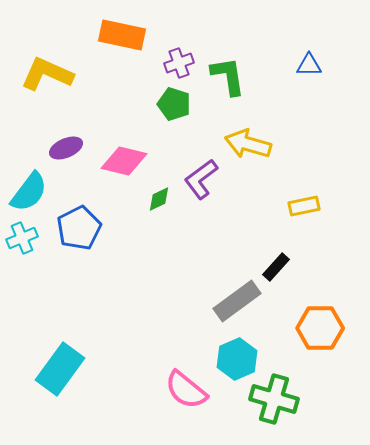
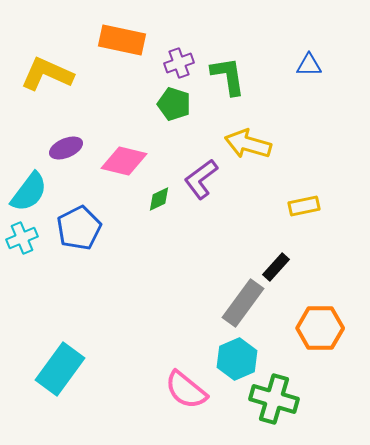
orange rectangle: moved 5 px down
gray rectangle: moved 6 px right, 2 px down; rotated 18 degrees counterclockwise
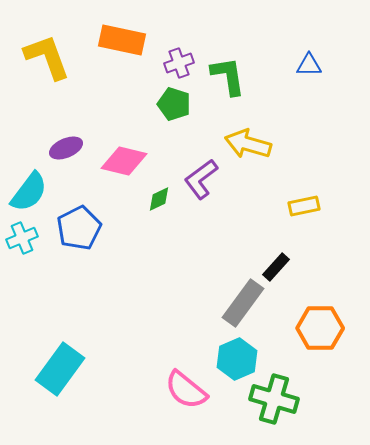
yellow L-shape: moved 17 px up; rotated 46 degrees clockwise
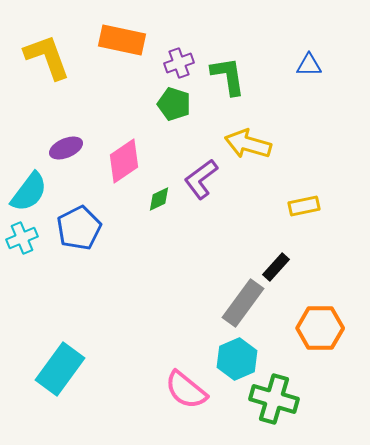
pink diamond: rotated 48 degrees counterclockwise
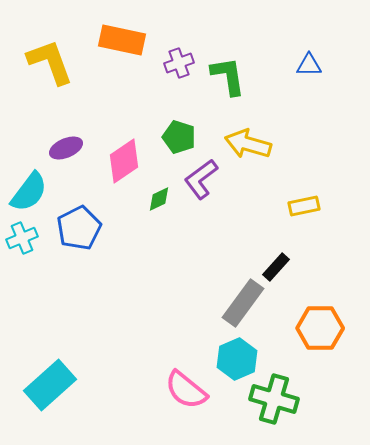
yellow L-shape: moved 3 px right, 5 px down
green pentagon: moved 5 px right, 33 px down
cyan rectangle: moved 10 px left, 16 px down; rotated 12 degrees clockwise
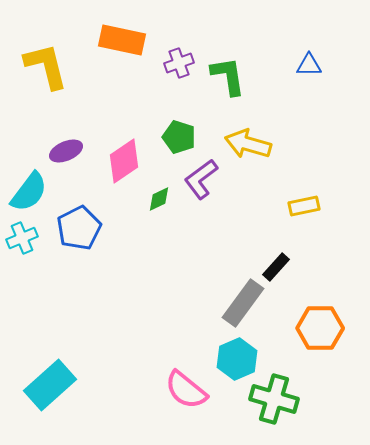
yellow L-shape: moved 4 px left, 4 px down; rotated 6 degrees clockwise
purple ellipse: moved 3 px down
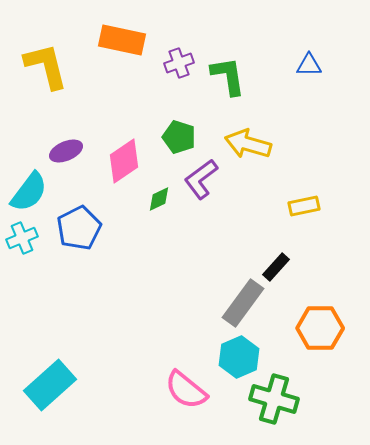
cyan hexagon: moved 2 px right, 2 px up
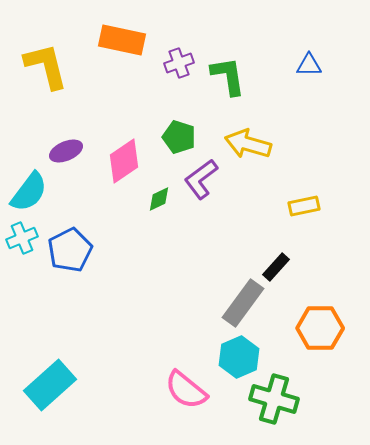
blue pentagon: moved 9 px left, 22 px down
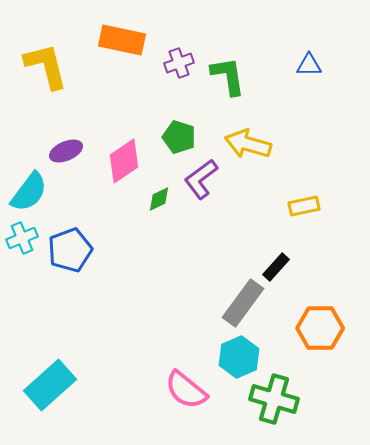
blue pentagon: rotated 6 degrees clockwise
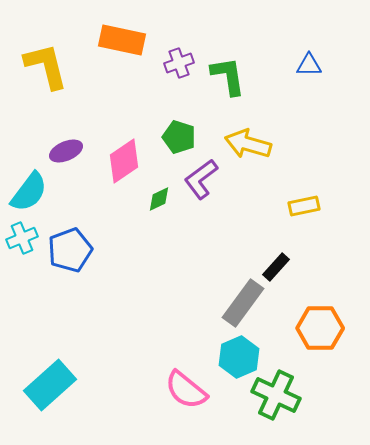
green cross: moved 2 px right, 4 px up; rotated 9 degrees clockwise
